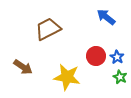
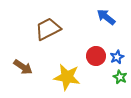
blue star: rotated 16 degrees clockwise
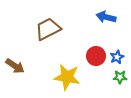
blue arrow: rotated 24 degrees counterclockwise
brown arrow: moved 8 px left, 1 px up
green star: rotated 24 degrees counterclockwise
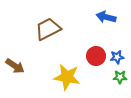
blue star: rotated 16 degrees clockwise
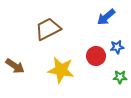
blue arrow: rotated 54 degrees counterclockwise
blue star: moved 10 px up
yellow star: moved 6 px left, 7 px up
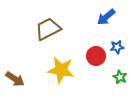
brown arrow: moved 13 px down
green star: rotated 24 degrees clockwise
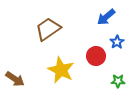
brown trapezoid: rotated 8 degrees counterclockwise
blue star: moved 5 px up; rotated 24 degrees counterclockwise
yellow star: rotated 16 degrees clockwise
green star: moved 2 px left, 4 px down; rotated 24 degrees counterclockwise
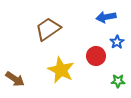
blue arrow: rotated 30 degrees clockwise
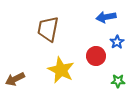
brown trapezoid: rotated 44 degrees counterclockwise
brown arrow: rotated 120 degrees clockwise
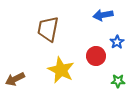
blue arrow: moved 3 px left, 2 px up
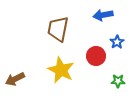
brown trapezoid: moved 10 px right
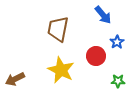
blue arrow: rotated 120 degrees counterclockwise
